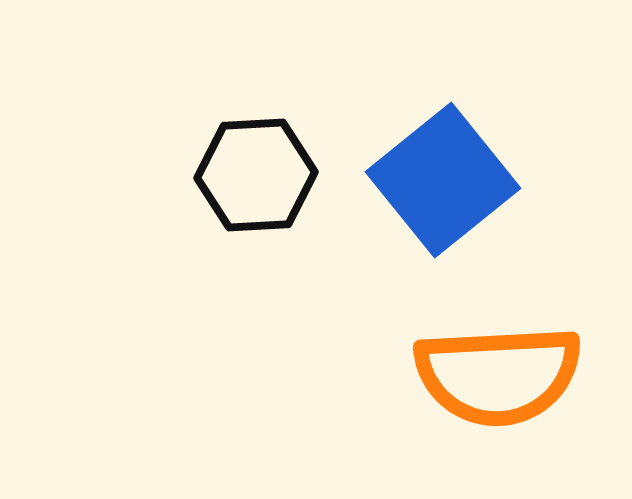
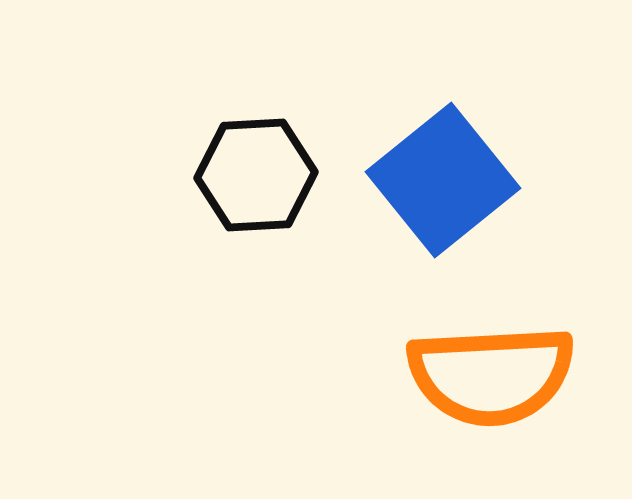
orange semicircle: moved 7 px left
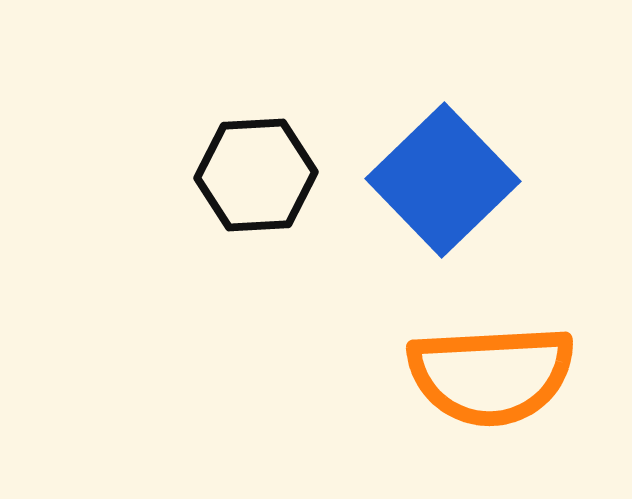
blue square: rotated 5 degrees counterclockwise
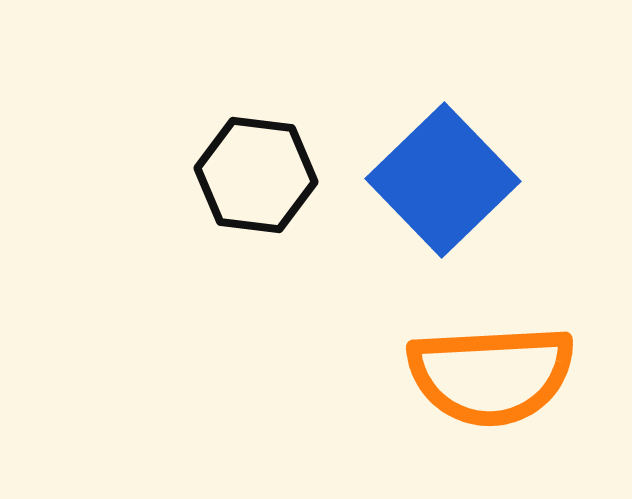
black hexagon: rotated 10 degrees clockwise
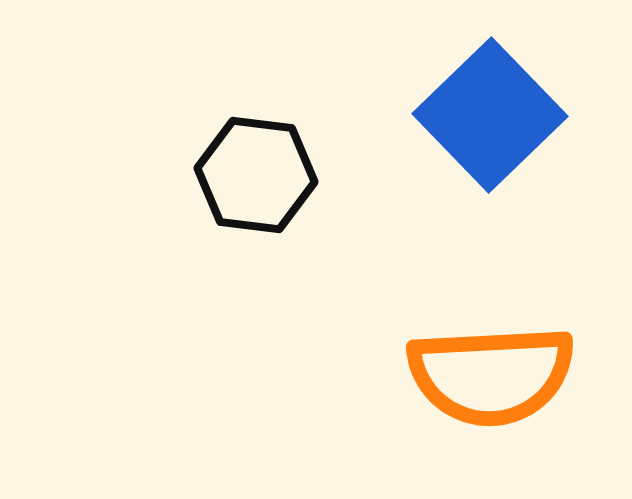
blue square: moved 47 px right, 65 px up
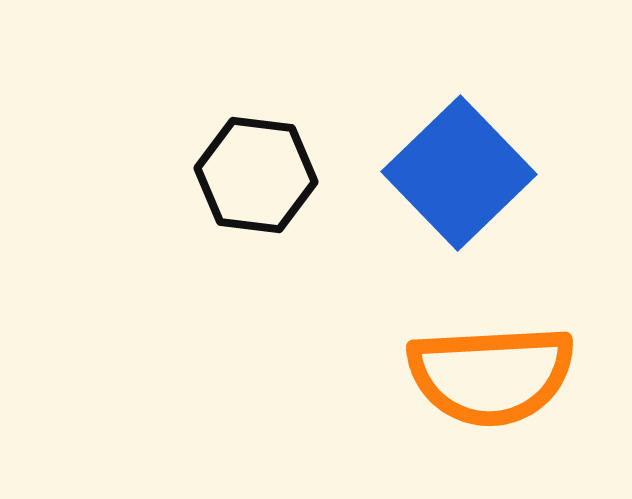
blue square: moved 31 px left, 58 px down
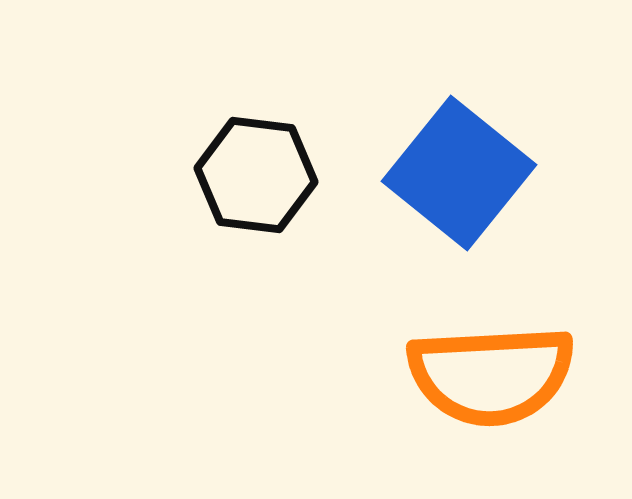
blue square: rotated 7 degrees counterclockwise
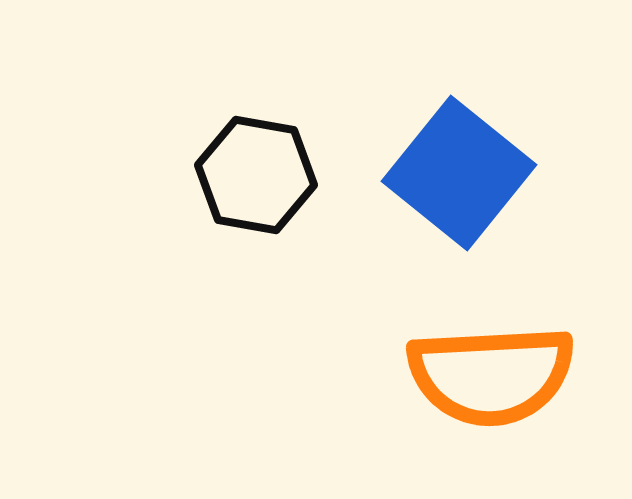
black hexagon: rotated 3 degrees clockwise
